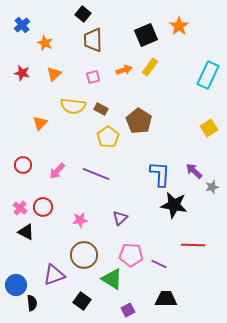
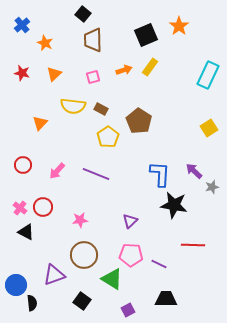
purple triangle at (120, 218): moved 10 px right, 3 px down
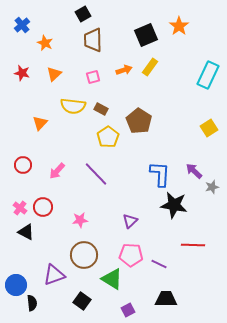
black square at (83, 14): rotated 21 degrees clockwise
purple line at (96, 174): rotated 24 degrees clockwise
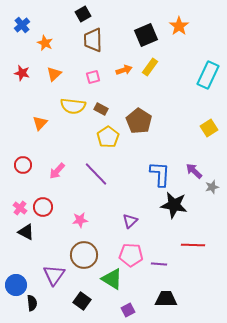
purple line at (159, 264): rotated 21 degrees counterclockwise
purple triangle at (54, 275): rotated 35 degrees counterclockwise
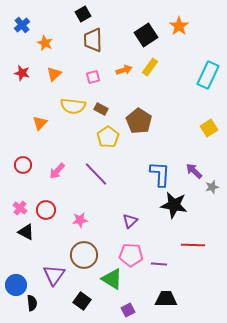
black square at (146, 35): rotated 10 degrees counterclockwise
red circle at (43, 207): moved 3 px right, 3 px down
